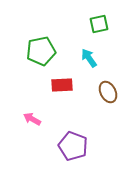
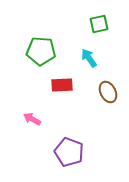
green pentagon: rotated 16 degrees clockwise
purple pentagon: moved 4 px left, 6 px down
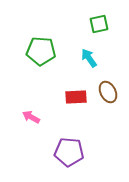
red rectangle: moved 14 px right, 12 px down
pink arrow: moved 1 px left, 2 px up
purple pentagon: rotated 16 degrees counterclockwise
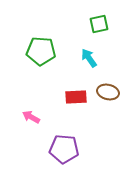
brown ellipse: rotated 50 degrees counterclockwise
purple pentagon: moved 5 px left, 3 px up
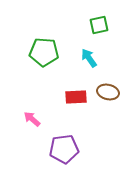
green square: moved 1 px down
green pentagon: moved 3 px right, 1 px down
pink arrow: moved 1 px right, 2 px down; rotated 12 degrees clockwise
purple pentagon: rotated 12 degrees counterclockwise
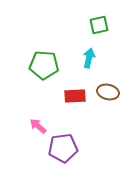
green pentagon: moved 13 px down
cyan arrow: rotated 48 degrees clockwise
red rectangle: moved 1 px left, 1 px up
pink arrow: moved 6 px right, 7 px down
purple pentagon: moved 1 px left, 1 px up
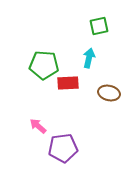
green square: moved 1 px down
brown ellipse: moved 1 px right, 1 px down
red rectangle: moved 7 px left, 13 px up
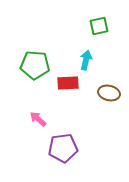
cyan arrow: moved 3 px left, 2 px down
green pentagon: moved 9 px left
pink arrow: moved 7 px up
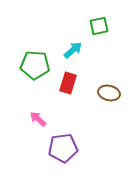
cyan arrow: moved 13 px left, 10 px up; rotated 36 degrees clockwise
red rectangle: rotated 70 degrees counterclockwise
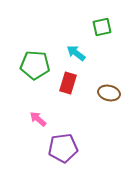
green square: moved 3 px right, 1 px down
cyan arrow: moved 3 px right, 3 px down; rotated 102 degrees counterclockwise
